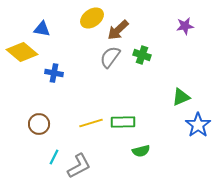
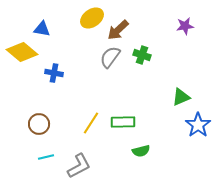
yellow line: rotated 40 degrees counterclockwise
cyan line: moved 8 px left; rotated 49 degrees clockwise
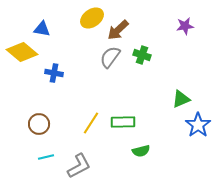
green triangle: moved 2 px down
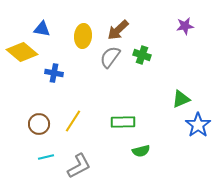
yellow ellipse: moved 9 px left, 18 px down; rotated 50 degrees counterclockwise
yellow line: moved 18 px left, 2 px up
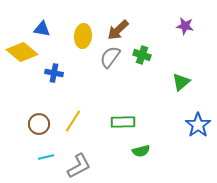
purple star: rotated 18 degrees clockwise
green triangle: moved 17 px up; rotated 18 degrees counterclockwise
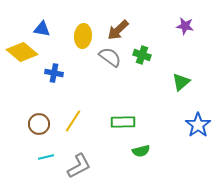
gray semicircle: rotated 90 degrees clockwise
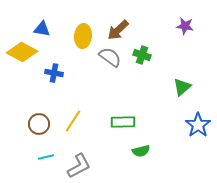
yellow diamond: rotated 12 degrees counterclockwise
green triangle: moved 1 px right, 5 px down
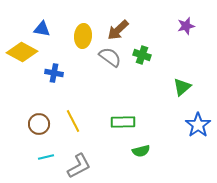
purple star: moved 1 px right; rotated 24 degrees counterclockwise
yellow line: rotated 60 degrees counterclockwise
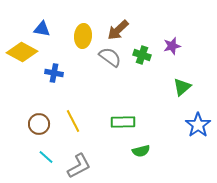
purple star: moved 14 px left, 20 px down
cyan line: rotated 56 degrees clockwise
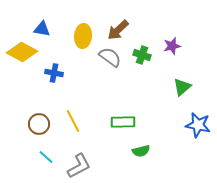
blue star: rotated 25 degrees counterclockwise
